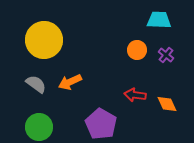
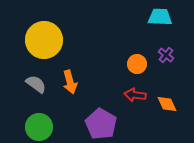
cyan trapezoid: moved 1 px right, 3 px up
orange circle: moved 14 px down
orange arrow: rotated 80 degrees counterclockwise
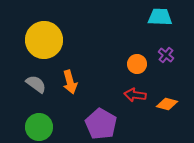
orange diamond: rotated 50 degrees counterclockwise
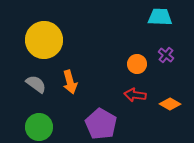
orange diamond: moved 3 px right; rotated 15 degrees clockwise
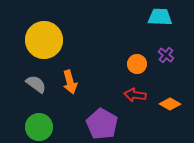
purple pentagon: moved 1 px right
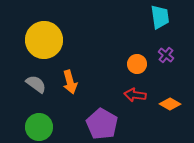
cyan trapezoid: rotated 80 degrees clockwise
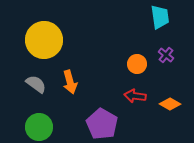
red arrow: moved 1 px down
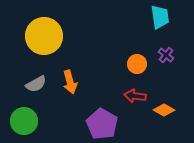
yellow circle: moved 4 px up
gray semicircle: rotated 115 degrees clockwise
orange diamond: moved 6 px left, 6 px down
green circle: moved 15 px left, 6 px up
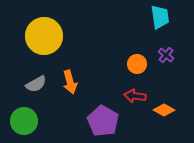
purple pentagon: moved 1 px right, 3 px up
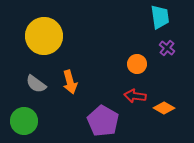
purple cross: moved 1 px right, 7 px up
gray semicircle: rotated 65 degrees clockwise
orange diamond: moved 2 px up
